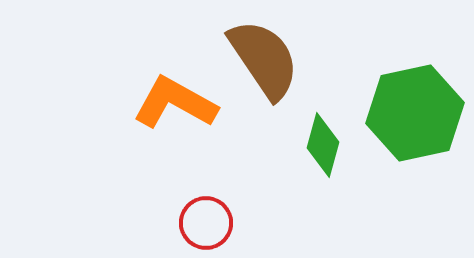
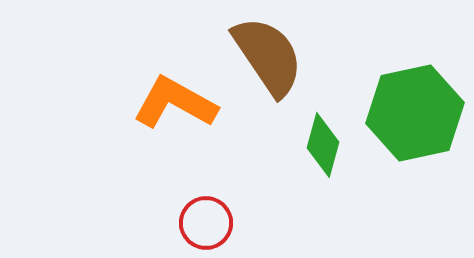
brown semicircle: moved 4 px right, 3 px up
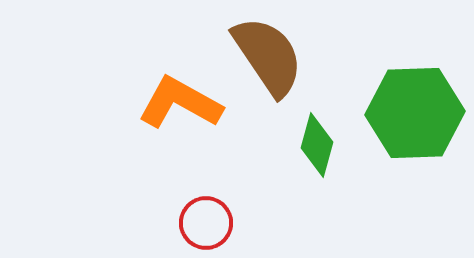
orange L-shape: moved 5 px right
green hexagon: rotated 10 degrees clockwise
green diamond: moved 6 px left
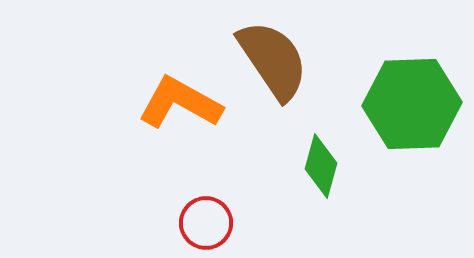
brown semicircle: moved 5 px right, 4 px down
green hexagon: moved 3 px left, 9 px up
green diamond: moved 4 px right, 21 px down
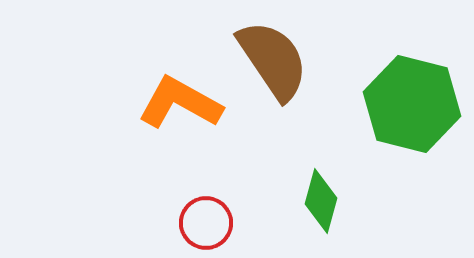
green hexagon: rotated 16 degrees clockwise
green diamond: moved 35 px down
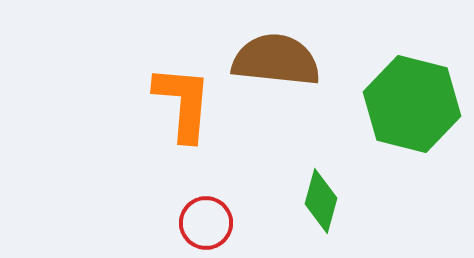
brown semicircle: moved 3 px right; rotated 50 degrees counterclockwise
orange L-shape: moved 3 px right; rotated 66 degrees clockwise
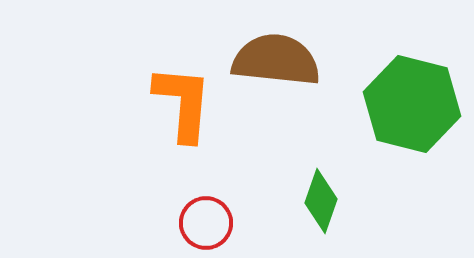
green diamond: rotated 4 degrees clockwise
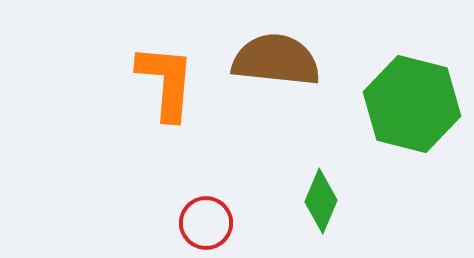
orange L-shape: moved 17 px left, 21 px up
green diamond: rotated 4 degrees clockwise
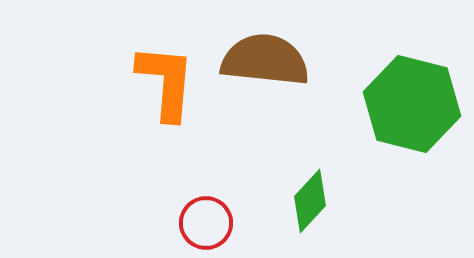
brown semicircle: moved 11 px left
green diamond: moved 11 px left; rotated 20 degrees clockwise
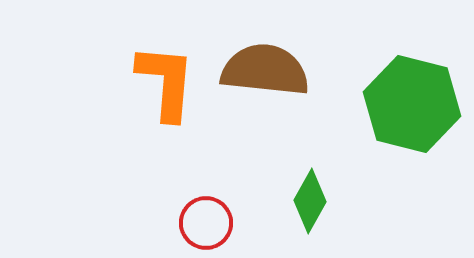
brown semicircle: moved 10 px down
green diamond: rotated 14 degrees counterclockwise
